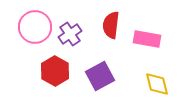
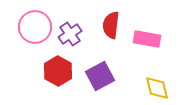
red hexagon: moved 3 px right
yellow diamond: moved 4 px down
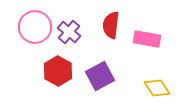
purple cross: moved 1 px left, 2 px up; rotated 15 degrees counterclockwise
yellow diamond: rotated 20 degrees counterclockwise
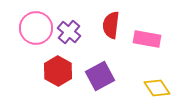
pink circle: moved 1 px right, 1 px down
